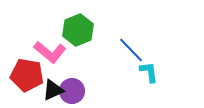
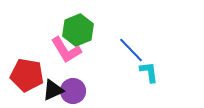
pink L-shape: moved 16 px right, 2 px up; rotated 20 degrees clockwise
purple circle: moved 1 px right
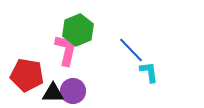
pink L-shape: rotated 136 degrees counterclockwise
black triangle: moved 3 px down; rotated 25 degrees clockwise
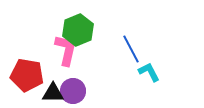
blue line: moved 1 px up; rotated 16 degrees clockwise
cyan L-shape: rotated 20 degrees counterclockwise
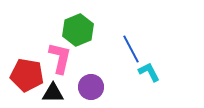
pink L-shape: moved 6 px left, 8 px down
purple circle: moved 18 px right, 4 px up
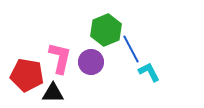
green hexagon: moved 28 px right
purple circle: moved 25 px up
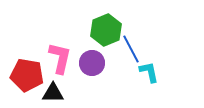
purple circle: moved 1 px right, 1 px down
cyan L-shape: rotated 15 degrees clockwise
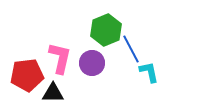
red pentagon: rotated 16 degrees counterclockwise
